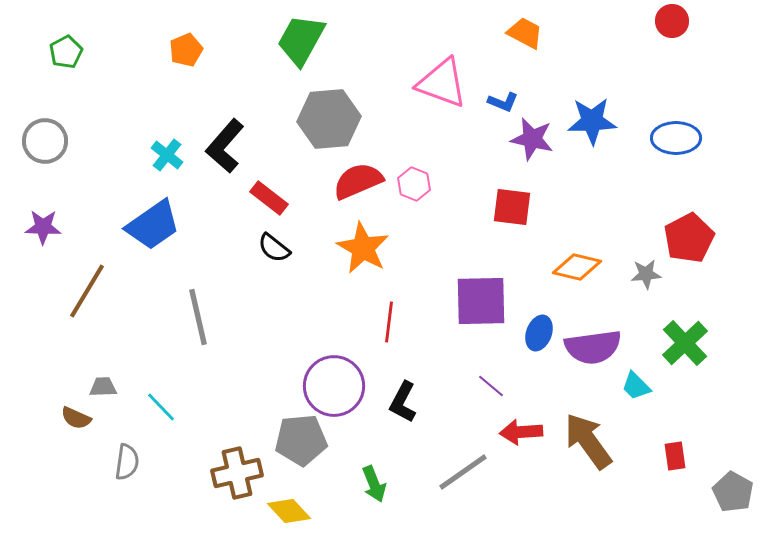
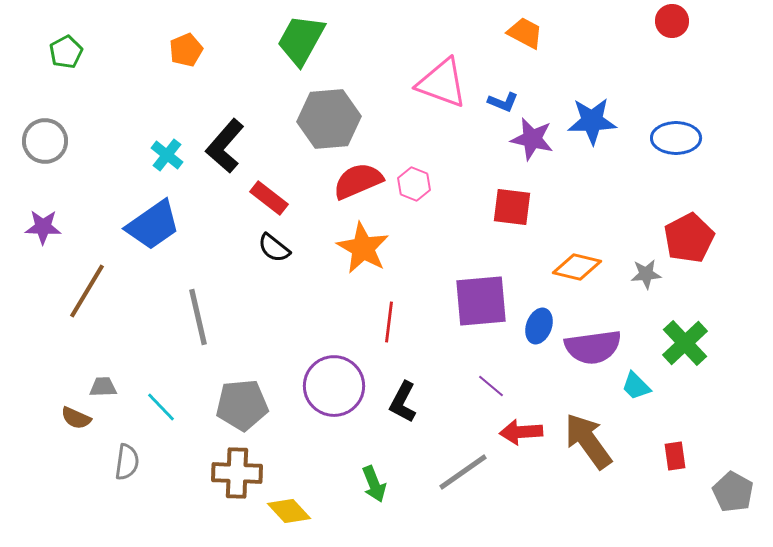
purple square at (481, 301): rotated 4 degrees counterclockwise
blue ellipse at (539, 333): moved 7 px up
gray pentagon at (301, 440): moved 59 px left, 35 px up
brown cross at (237, 473): rotated 15 degrees clockwise
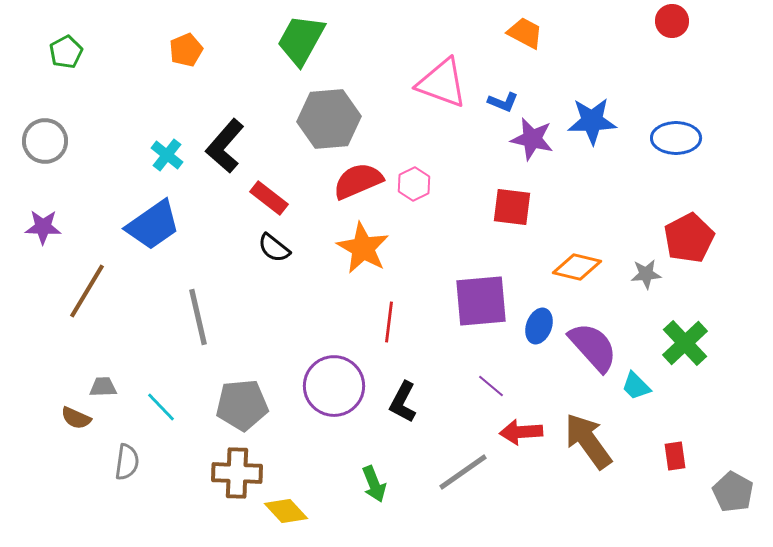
pink hexagon at (414, 184): rotated 12 degrees clockwise
purple semicircle at (593, 347): rotated 124 degrees counterclockwise
yellow diamond at (289, 511): moved 3 px left
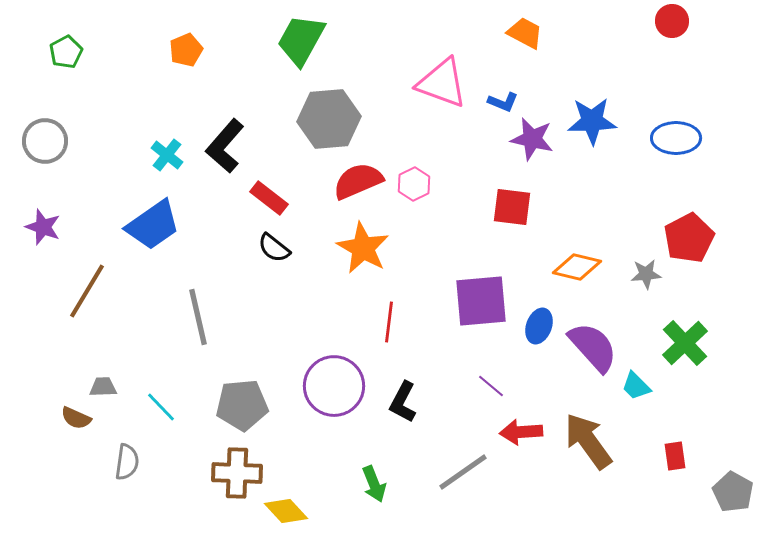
purple star at (43, 227): rotated 18 degrees clockwise
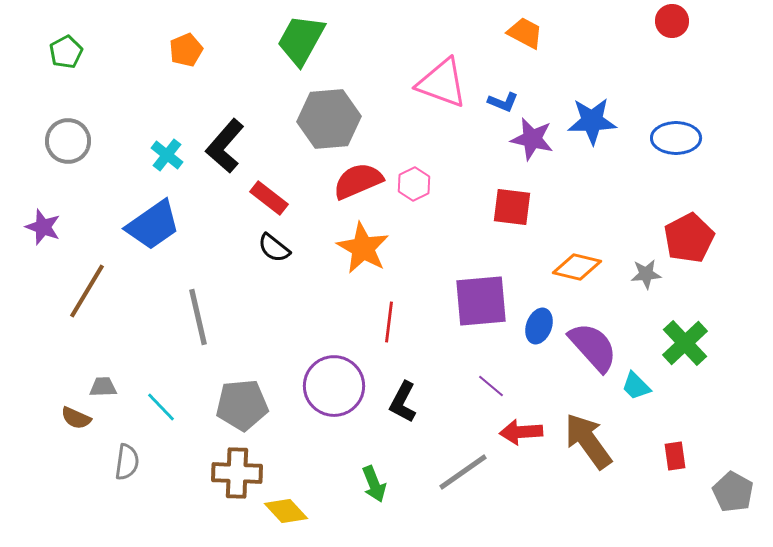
gray circle at (45, 141): moved 23 px right
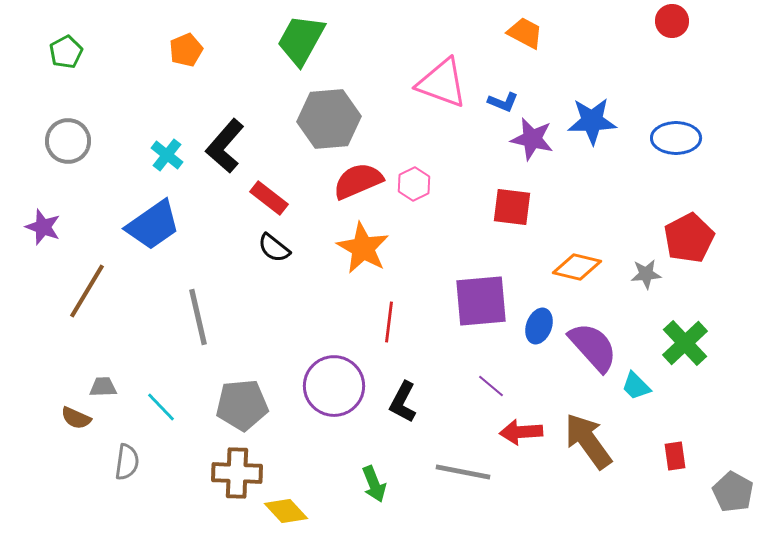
gray line at (463, 472): rotated 46 degrees clockwise
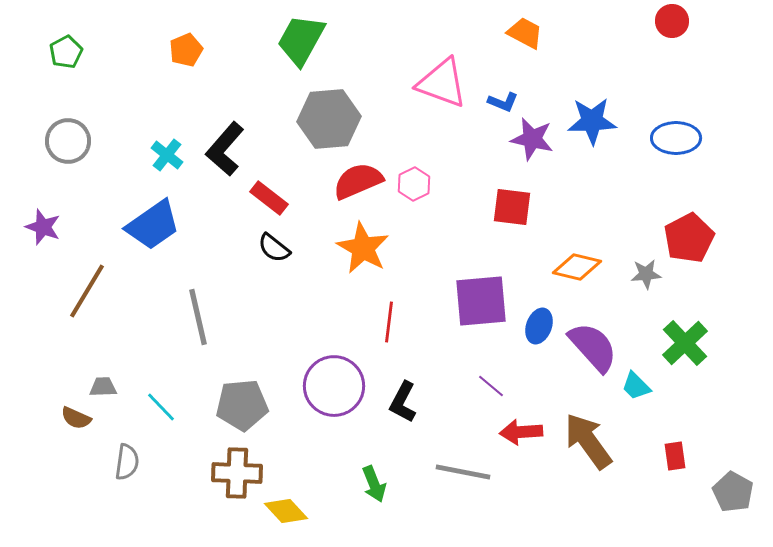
black L-shape at (225, 146): moved 3 px down
